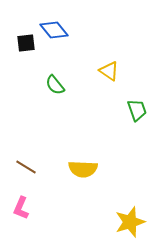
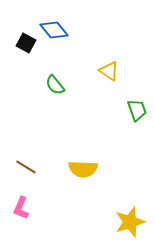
black square: rotated 36 degrees clockwise
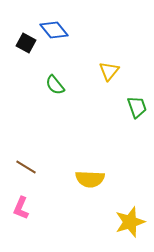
yellow triangle: rotated 35 degrees clockwise
green trapezoid: moved 3 px up
yellow semicircle: moved 7 px right, 10 px down
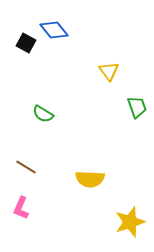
yellow triangle: rotated 15 degrees counterclockwise
green semicircle: moved 12 px left, 29 px down; rotated 20 degrees counterclockwise
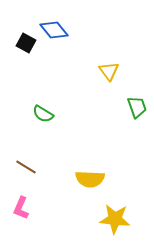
yellow star: moved 15 px left, 3 px up; rotated 24 degrees clockwise
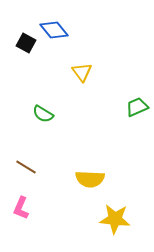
yellow triangle: moved 27 px left, 1 px down
green trapezoid: rotated 95 degrees counterclockwise
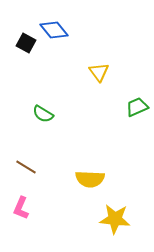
yellow triangle: moved 17 px right
